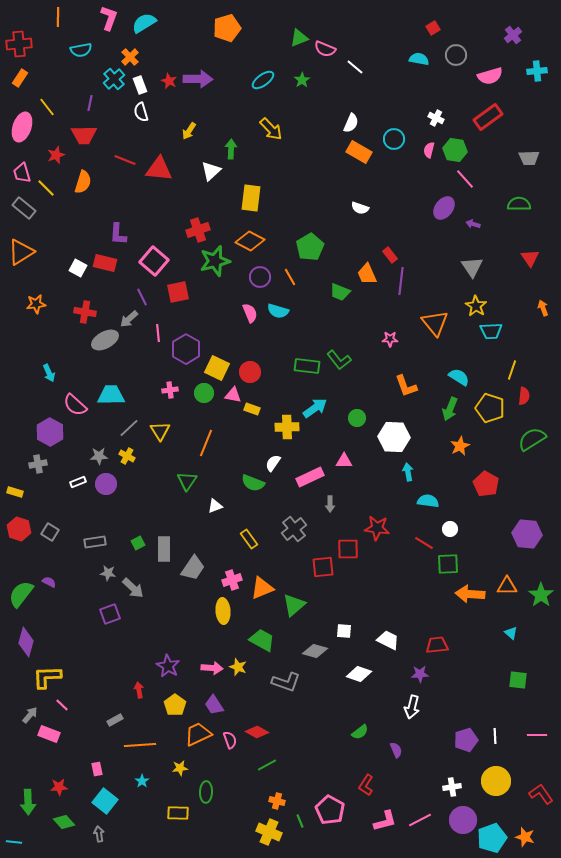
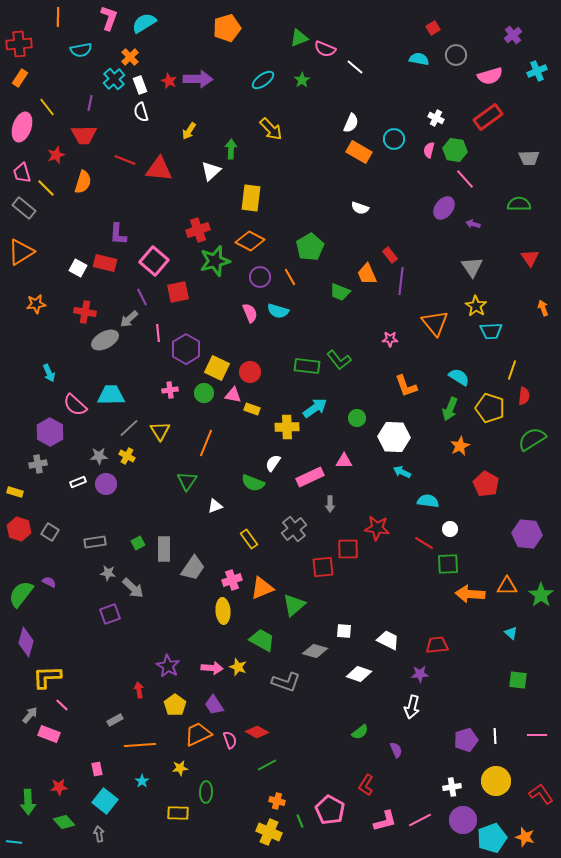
cyan cross at (537, 71): rotated 18 degrees counterclockwise
cyan arrow at (408, 472): moved 6 px left; rotated 54 degrees counterclockwise
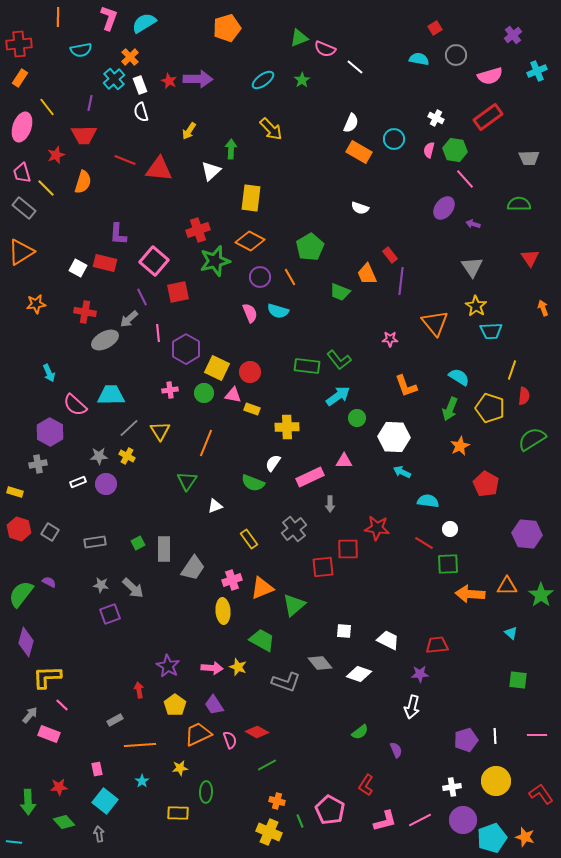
red square at (433, 28): moved 2 px right
cyan arrow at (315, 408): moved 23 px right, 12 px up
gray star at (108, 573): moved 7 px left, 12 px down
gray diamond at (315, 651): moved 5 px right, 12 px down; rotated 35 degrees clockwise
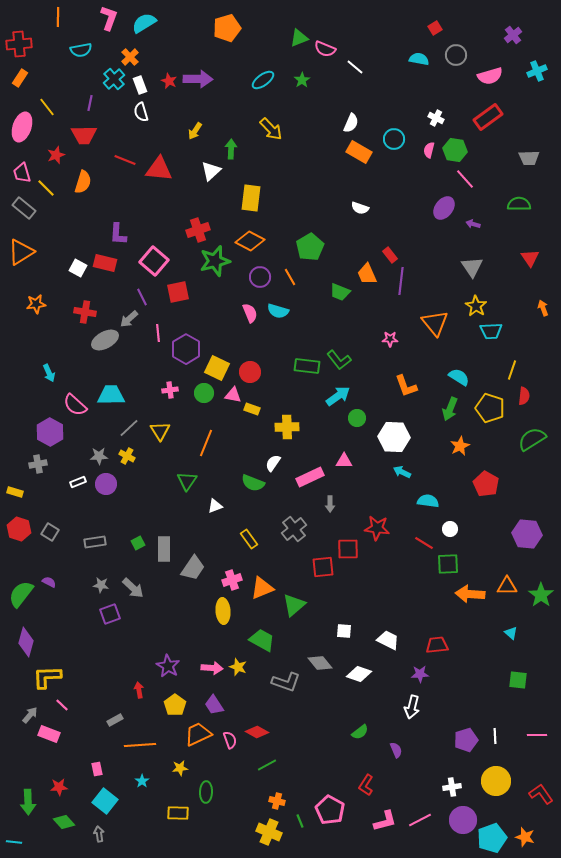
yellow arrow at (189, 131): moved 6 px right
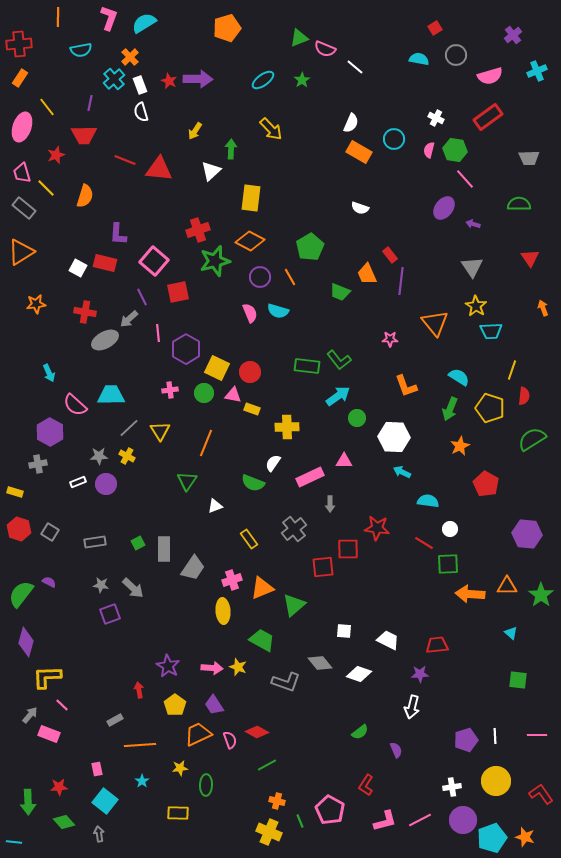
orange semicircle at (83, 182): moved 2 px right, 14 px down
green ellipse at (206, 792): moved 7 px up
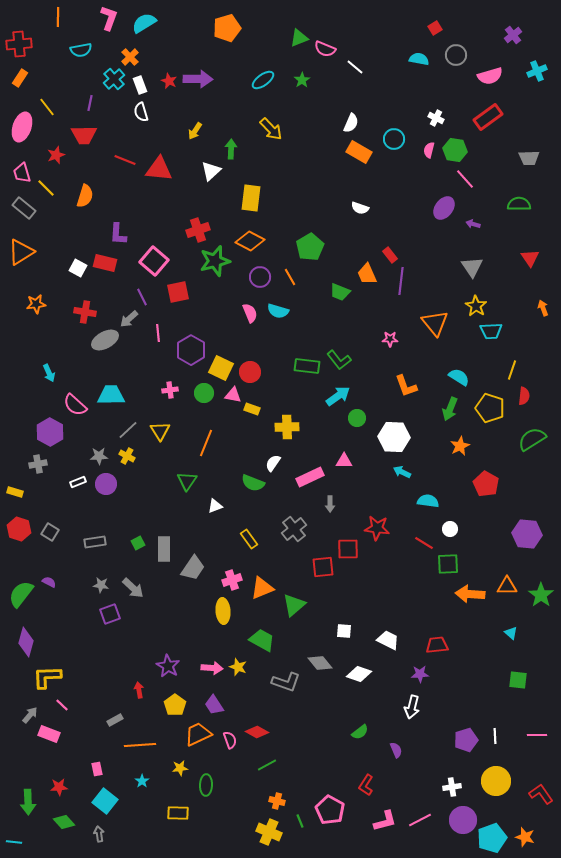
purple hexagon at (186, 349): moved 5 px right, 1 px down
yellow square at (217, 368): moved 4 px right
gray line at (129, 428): moved 1 px left, 2 px down
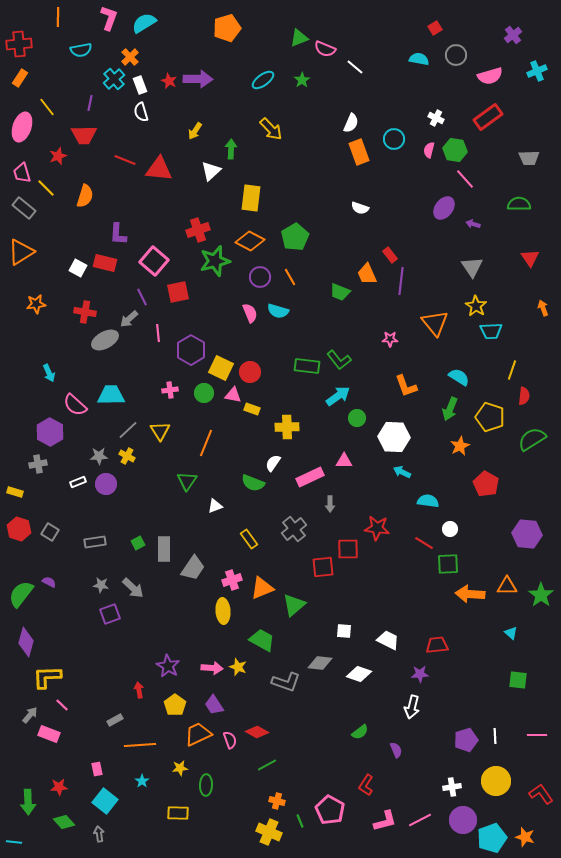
orange rectangle at (359, 152): rotated 40 degrees clockwise
red star at (56, 155): moved 2 px right, 1 px down
green pentagon at (310, 247): moved 15 px left, 10 px up
yellow pentagon at (490, 408): moved 9 px down
gray diamond at (320, 663): rotated 45 degrees counterclockwise
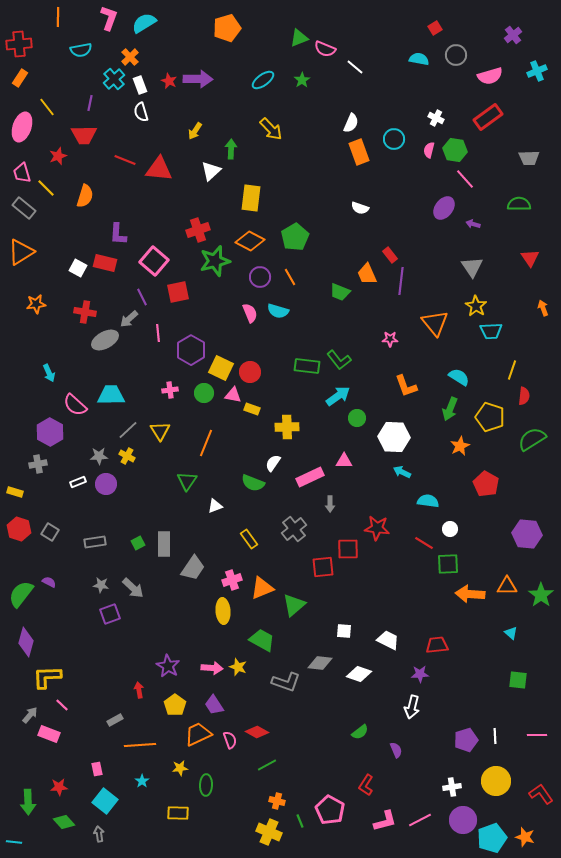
gray rectangle at (164, 549): moved 5 px up
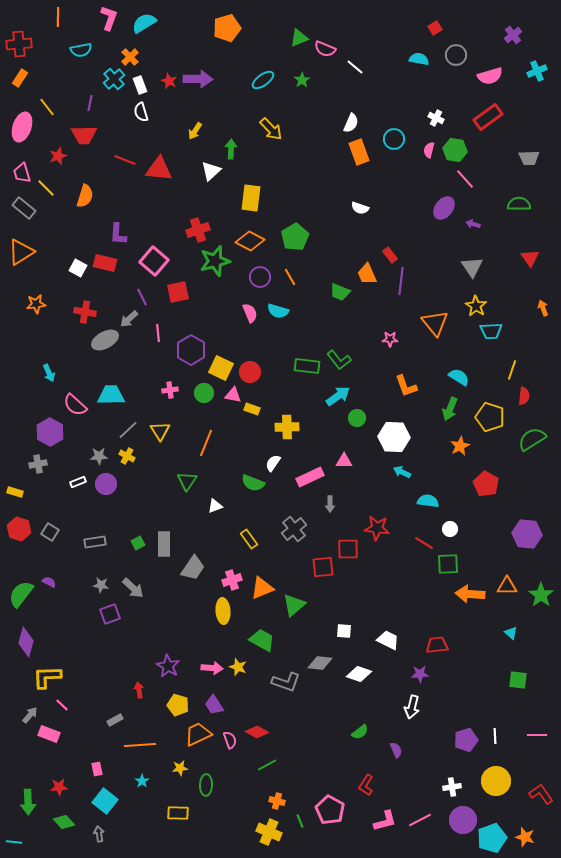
yellow pentagon at (175, 705): moved 3 px right; rotated 20 degrees counterclockwise
